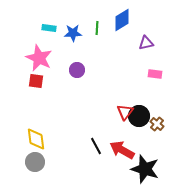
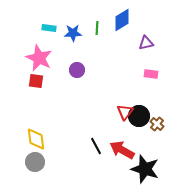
pink rectangle: moved 4 px left
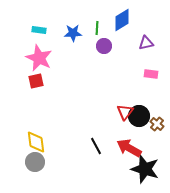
cyan rectangle: moved 10 px left, 2 px down
purple circle: moved 27 px right, 24 px up
red square: rotated 21 degrees counterclockwise
yellow diamond: moved 3 px down
red arrow: moved 7 px right, 2 px up
